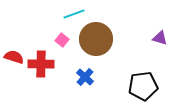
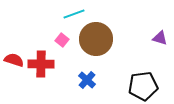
red semicircle: moved 3 px down
blue cross: moved 2 px right, 3 px down
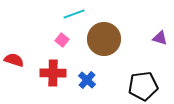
brown circle: moved 8 px right
red cross: moved 12 px right, 9 px down
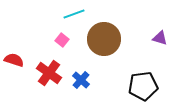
red cross: moved 4 px left; rotated 35 degrees clockwise
blue cross: moved 6 px left
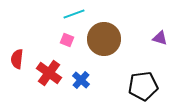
pink square: moved 5 px right; rotated 16 degrees counterclockwise
red semicircle: moved 3 px right, 1 px up; rotated 102 degrees counterclockwise
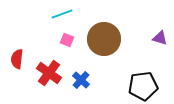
cyan line: moved 12 px left
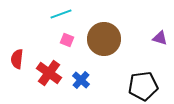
cyan line: moved 1 px left
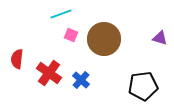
pink square: moved 4 px right, 5 px up
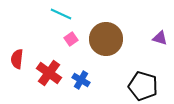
cyan line: rotated 45 degrees clockwise
pink square: moved 4 px down; rotated 32 degrees clockwise
brown circle: moved 2 px right
blue cross: rotated 12 degrees counterclockwise
black pentagon: rotated 24 degrees clockwise
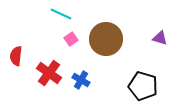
red semicircle: moved 1 px left, 3 px up
